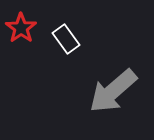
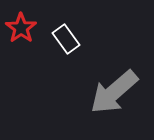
gray arrow: moved 1 px right, 1 px down
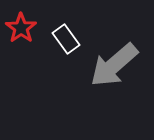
gray arrow: moved 27 px up
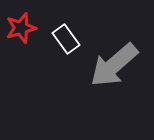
red star: rotated 20 degrees clockwise
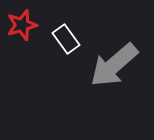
red star: moved 1 px right, 3 px up
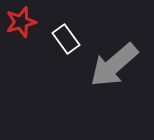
red star: moved 1 px left, 3 px up
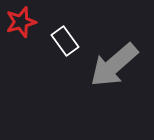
white rectangle: moved 1 px left, 2 px down
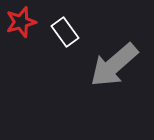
white rectangle: moved 9 px up
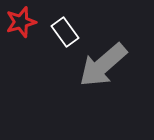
gray arrow: moved 11 px left
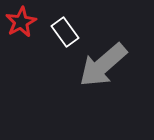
red star: rotated 12 degrees counterclockwise
